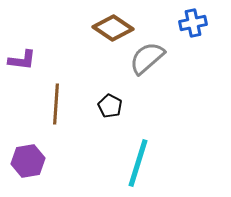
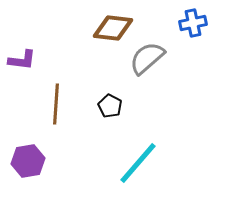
brown diamond: rotated 27 degrees counterclockwise
cyan line: rotated 24 degrees clockwise
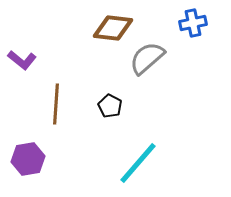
purple L-shape: rotated 32 degrees clockwise
purple hexagon: moved 2 px up
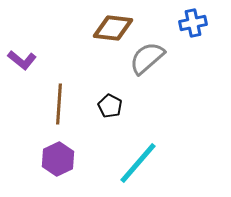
brown line: moved 3 px right
purple hexagon: moved 30 px right; rotated 16 degrees counterclockwise
